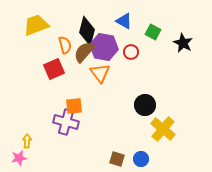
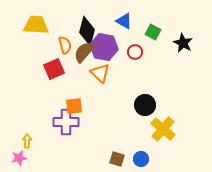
yellow trapezoid: rotated 24 degrees clockwise
red circle: moved 4 px right
orange triangle: rotated 10 degrees counterclockwise
purple cross: rotated 15 degrees counterclockwise
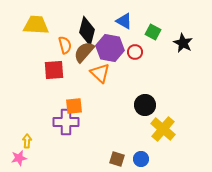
purple hexagon: moved 6 px right, 1 px down
red square: moved 1 px down; rotated 20 degrees clockwise
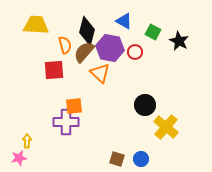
black star: moved 4 px left, 2 px up
yellow cross: moved 3 px right, 2 px up
